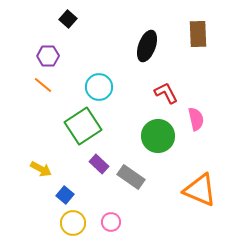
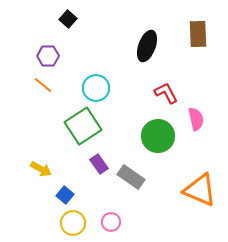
cyan circle: moved 3 px left, 1 px down
purple rectangle: rotated 12 degrees clockwise
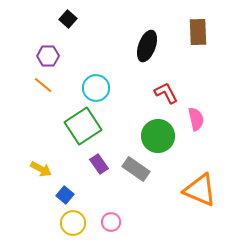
brown rectangle: moved 2 px up
gray rectangle: moved 5 px right, 8 px up
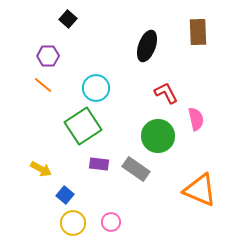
purple rectangle: rotated 48 degrees counterclockwise
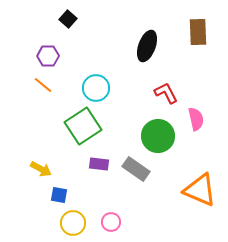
blue square: moved 6 px left; rotated 30 degrees counterclockwise
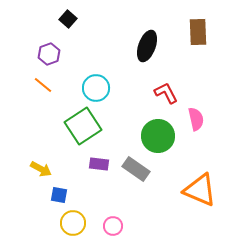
purple hexagon: moved 1 px right, 2 px up; rotated 20 degrees counterclockwise
pink circle: moved 2 px right, 4 px down
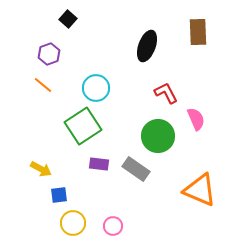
pink semicircle: rotated 10 degrees counterclockwise
blue square: rotated 18 degrees counterclockwise
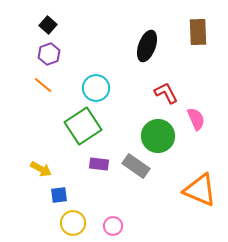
black square: moved 20 px left, 6 px down
gray rectangle: moved 3 px up
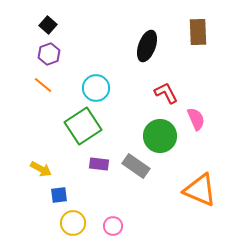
green circle: moved 2 px right
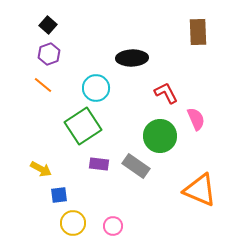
black ellipse: moved 15 px left, 12 px down; rotated 68 degrees clockwise
